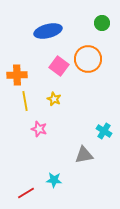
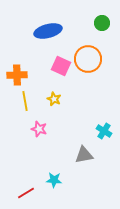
pink square: moved 2 px right; rotated 12 degrees counterclockwise
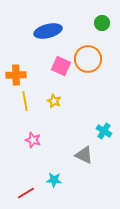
orange cross: moved 1 px left
yellow star: moved 2 px down
pink star: moved 6 px left, 11 px down
gray triangle: rotated 36 degrees clockwise
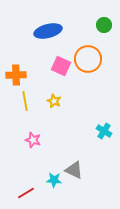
green circle: moved 2 px right, 2 px down
gray triangle: moved 10 px left, 15 px down
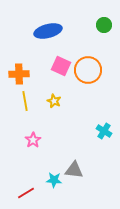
orange circle: moved 11 px down
orange cross: moved 3 px right, 1 px up
pink star: rotated 21 degrees clockwise
gray triangle: rotated 18 degrees counterclockwise
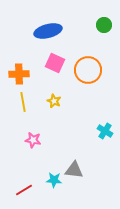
pink square: moved 6 px left, 3 px up
yellow line: moved 2 px left, 1 px down
cyan cross: moved 1 px right
pink star: rotated 28 degrees counterclockwise
red line: moved 2 px left, 3 px up
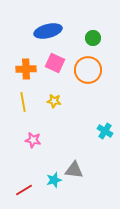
green circle: moved 11 px left, 13 px down
orange cross: moved 7 px right, 5 px up
yellow star: rotated 16 degrees counterclockwise
cyan star: rotated 21 degrees counterclockwise
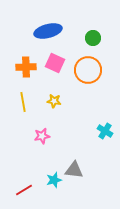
orange cross: moved 2 px up
pink star: moved 9 px right, 4 px up; rotated 21 degrees counterclockwise
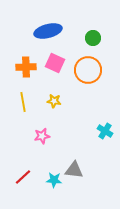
cyan star: rotated 21 degrees clockwise
red line: moved 1 px left, 13 px up; rotated 12 degrees counterclockwise
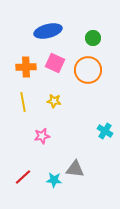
gray triangle: moved 1 px right, 1 px up
